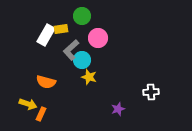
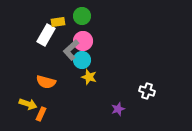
yellow rectangle: moved 3 px left, 7 px up
pink circle: moved 15 px left, 3 px down
white cross: moved 4 px left, 1 px up; rotated 21 degrees clockwise
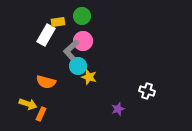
cyan circle: moved 4 px left, 6 px down
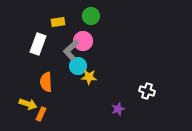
green circle: moved 9 px right
white rectangle: moved 8 px left, 9 px down; rotated 10 degrees counterclockwise
yellow star: rotated 14 degrees counterclockwise
orange semicircle: rotated 72 degrees clockwise
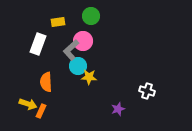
orange rectangle: moved 3 px up
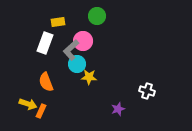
green circle: moved 6 px right
white rectangle: moved 7 px right, 1 px up
cyan circle: moved 1 px left, 2 px up
orange semicircle: rotated 18 degrees counterclockwise
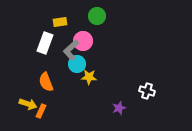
yellow rectangle: moved 2 px right
purple star: moved 1 px right, 1 px up
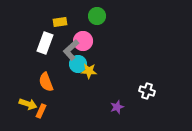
cyan circle: moved 1 px right
yellow star: moved 6 px up
purple star: moved 2 px left, 1 px up
